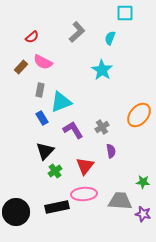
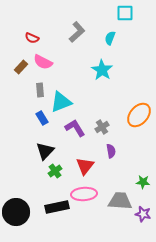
red semicircle: moved 1 px down; rotated 64 degrees clockwise
gray rectangle: rotated 16 degrees counterclockwise
purple L-shape: moved 2 px right, 2 px up
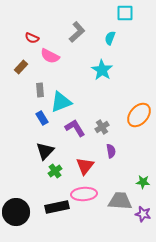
pink semicircle: moved 7 px right, 6 px up
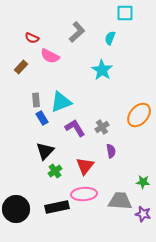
gray rectangle: moved 4 px left, 10 px down
black circle: moved 3 px up
